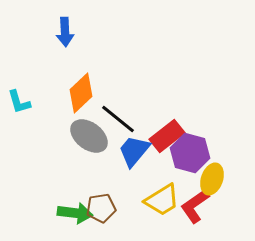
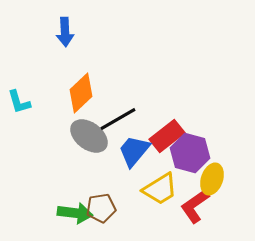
black line: rotated 69 degrees counterclockwise
yellow trapezoid: moved 2 px left, 11 px up
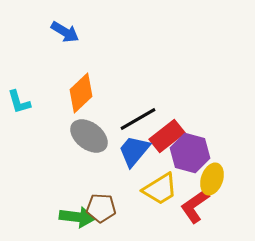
blue arrow: rotated 56 degrees counterclockwise
black line: moved 20 px right
brown pentagon: rotated 12 degrees clockwise
green arrow: moved 2 px right, 4 px down
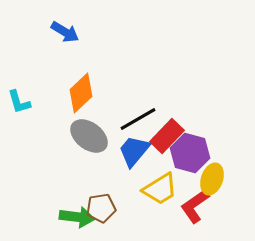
red rectangle: rotated 8 degrees counterclockwise
brown pentagon: rotated 12 degrees counterclockwise
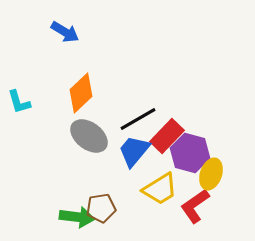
yellow ellipse: moved 1 px left, 5 px up
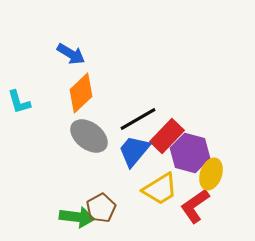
blue arrow: moved 6 px right, 22 px down
brown pentagon: rotated 20 degrees counterclockwise
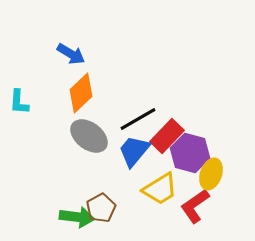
cyan L-shape: rotated 20 degrees clockwise
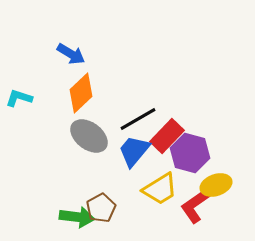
cyan L-shape: moved 4 px up; rotated 104 degrees clockwise
yellow ellipse: moved 5 px right, 11 px down; rotated 52 degrees clockwise
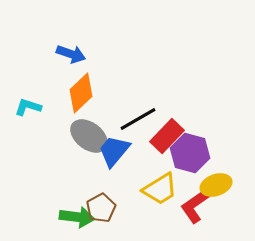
blue arrow: rotated 12 degrees counterclockwise
cyan L-shape: moved 9 px right, 9 px down
blue trapezoid: moved 20 px left
